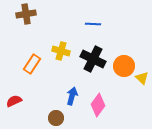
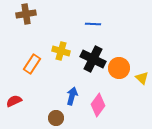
orange circle: moved 5 px left, 2 px down
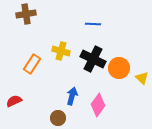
brown circle: moved 2 px right
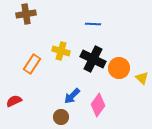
blue arrow: rotated 150 degrees counterclockwise
brown circle: moved 3 px right, 1 px up
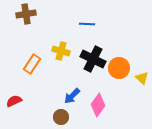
blue line: moved 6 px left
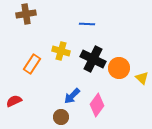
pink diamond: moved 1 px left
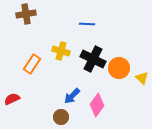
red semicircle: moved 2 px left, 2 px up
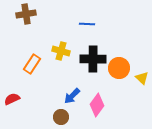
black cross: rotated 25 degrees counterclockwise
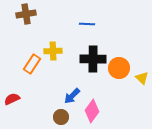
yellow cross: moved 8 px left; rotated 18 degrees counterclockwise
pink diamond: moved 5 px left, 6 px down
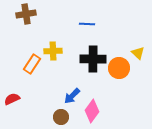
yellow triangle: moved 4 px left, 25 px up
